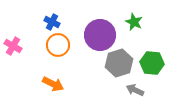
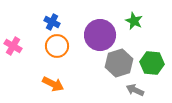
green star: moved 1 px up
orange circle: moved 1 px left, 1 px down
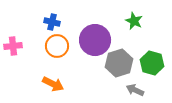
blue cross: rotated 14 degrees counterclockwise
purple circle: moved 5 px left, 5 px down
pink cross: rotated 36 degrees counterclockwise
green hexagon: rotated 10 degrees clockwise
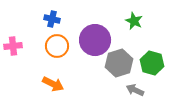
blue cross: moved 3 px up
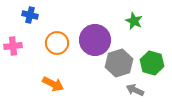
blue cross: moved 22 px left, 4 px up
orange circle: moved 3 px up
